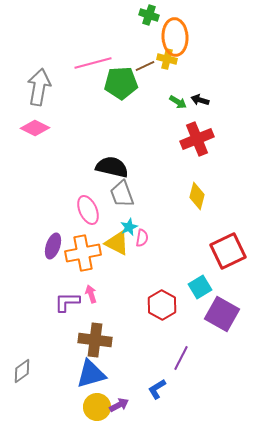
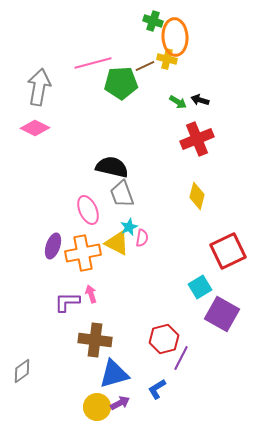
green cross: moved 4 px right, 6 px down
red hexagon: moved 2 px right, 34 px down; rotated 16 degrees clockwise
blue triangle: moved 23 px right
purple arrow: moved 1 px right, 2 px up
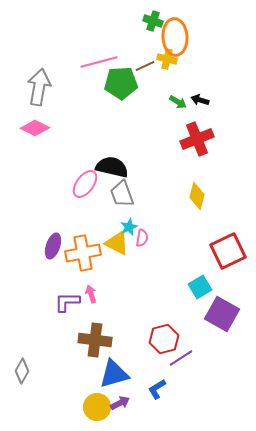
pink line: moved 6 px right, 1 px up
pink ellipse: moved 3 px left, 26 px up; rotated 60 degrees clockwise
purple line: rotated 30 degrees clockwise
gray diamond: rotated 25 degrees counterclockwise
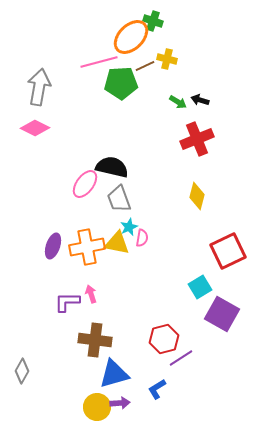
orange ellipse: moved 44 px left; rotated 48 degrees clockwise
gray trapezoid: moved 3 px left, 5 px down
yellow triangle: rotated 16 degrees counterclockwise
orange cross: moved 4 px right, 6 px up
purple arrow: rotated 24 degrees clockwise
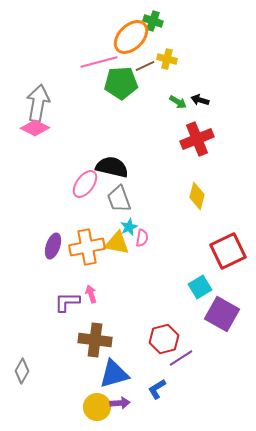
gray arrow: moved 1 px left, 16 px down
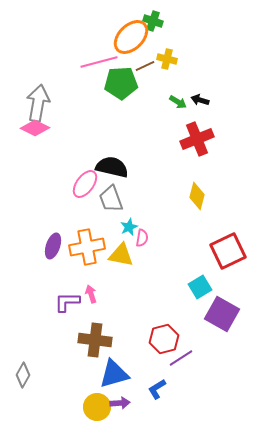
gray trapezoid: moved 8 px left
yellow triangle: moved 4 px right, 12 px down
gray diamond: moved 1 px right, 4 px down
